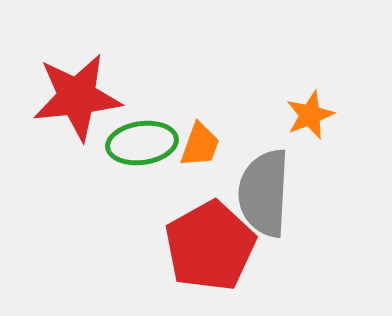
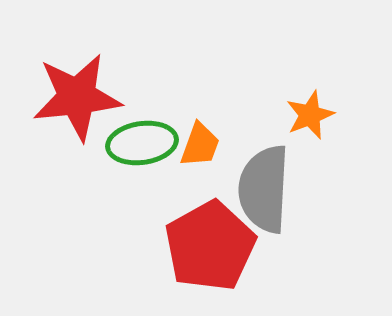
gray semicircle: moved 4 px up
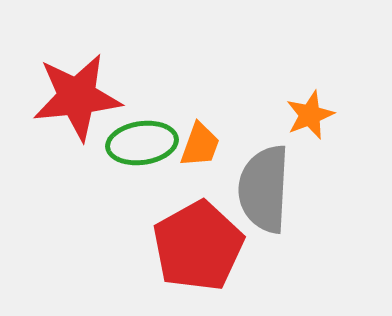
red pentagon: moved 12 px left
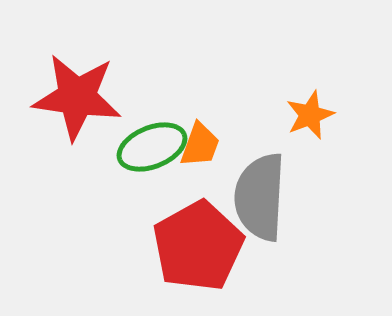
red star: rotated 14 degrees clockwise
green ellipse: moved 10 px right, 4 px down; rotated 14 degrees counterclockwise
gray semicircle: moved 4 px left, 8 px down
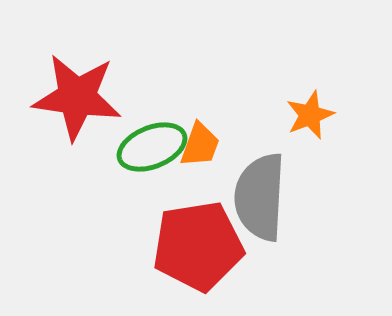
red pentagon: rotated 20 degrees clockwise
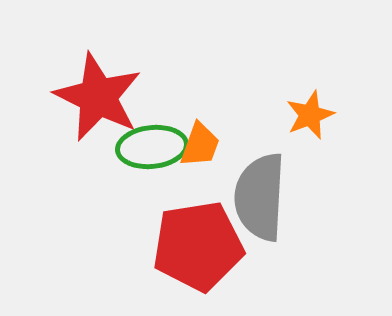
red star: moved 21 px right; rotated 18 degrees clockwise
green ellipse: rotated 16 degrees clockwise
